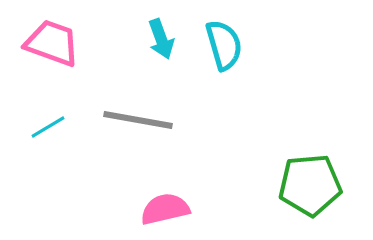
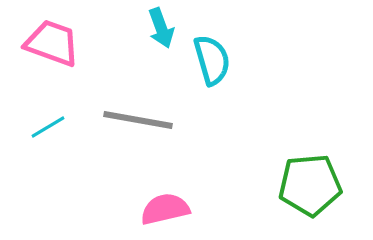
cyan arrow: moved 11 px up
cyan semicircle: moved 12 px left, 15 px down
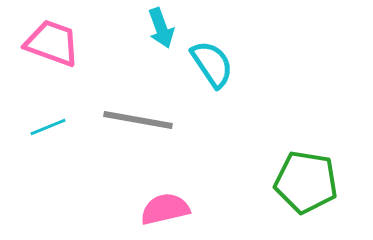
cyan semicircle: moved 4 px down; rotated 18 degrees counterclockwise
cyan line: rotated 9 degrees clockwise
green pentagon: moved 4 px left, 3 px up; rotated 14 degrees clockwise
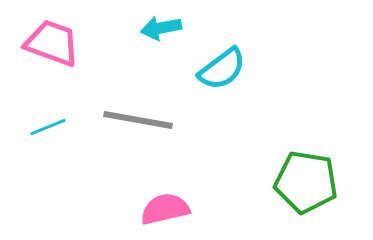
cyan arrow: rotated 99 degrees clockwise
cyan semicircle: moved 10 px right, 5 px down; rotated 87 degrees clockwise
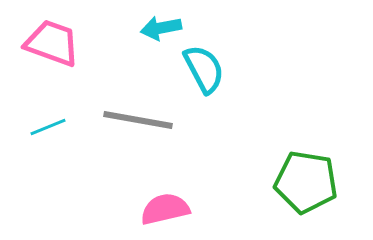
cyan semicircle: moved 18 px left; rotated 81 degrees counterclockwise
